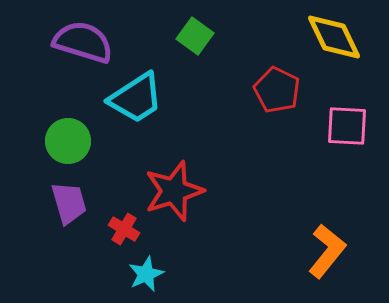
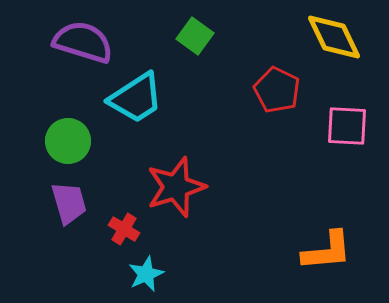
red star: moved 2 px right, 4 px up
orange L-shape: rotated 46 degrees clockwise
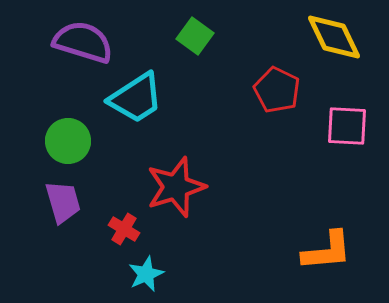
purple trapezoid: moved 6 px left, 1 px up
